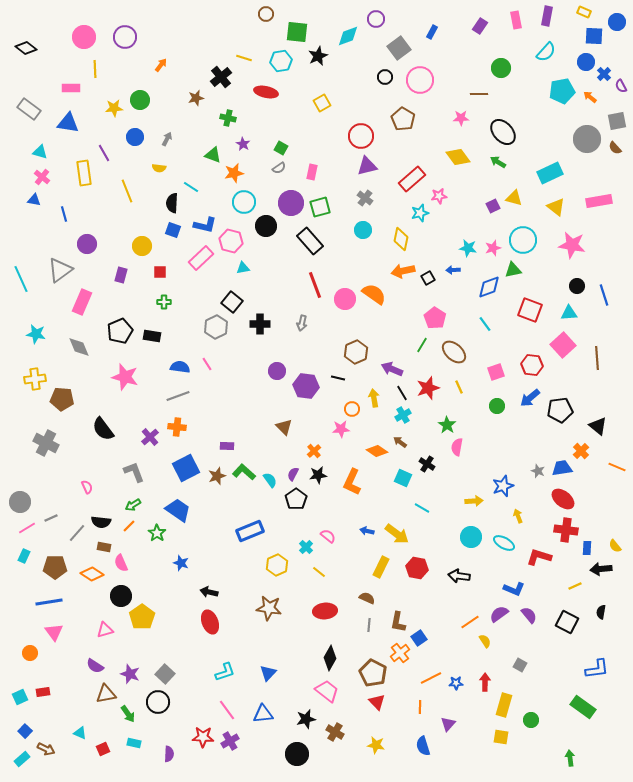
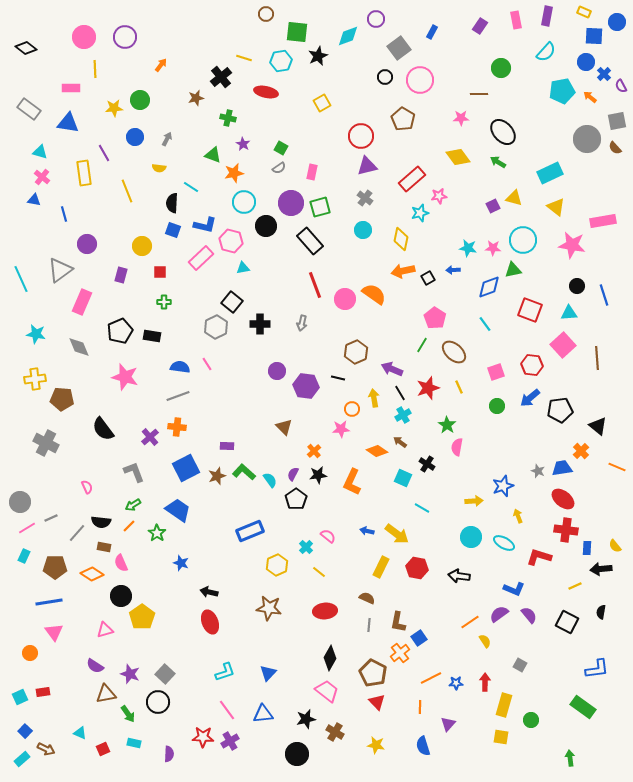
pink rectangle at (599, 201): moved 4 px right, 20 px down
pink star at (493, 248): rotated 21 degrees clockwise
black line at (402, 393): moved 2 px left
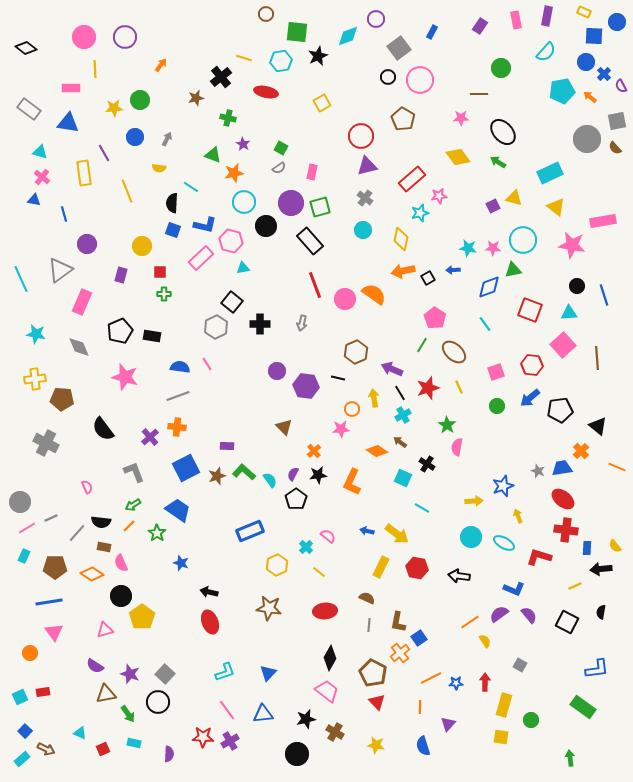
black circle at (385, 77): moved 3 px right
green cross at (164, 302): moved 8 px up
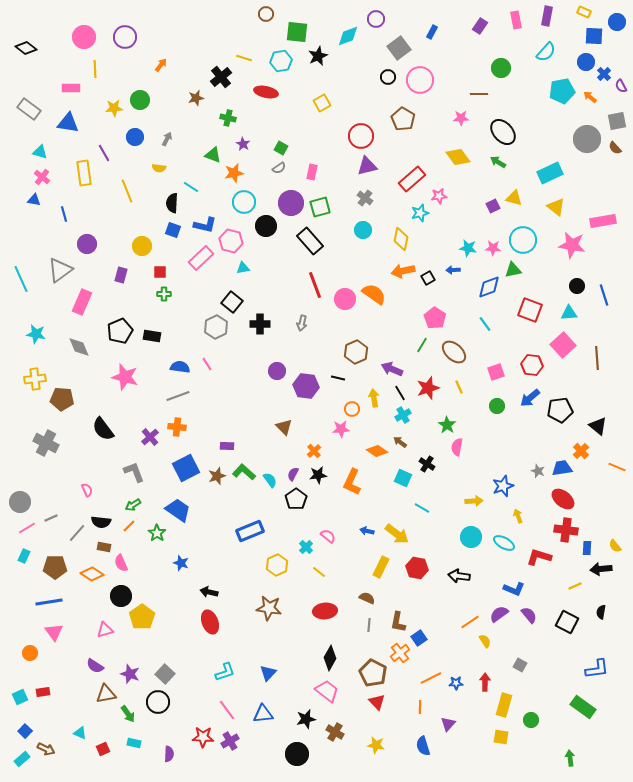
pink semicircle at (87, 487): moved 3 px down
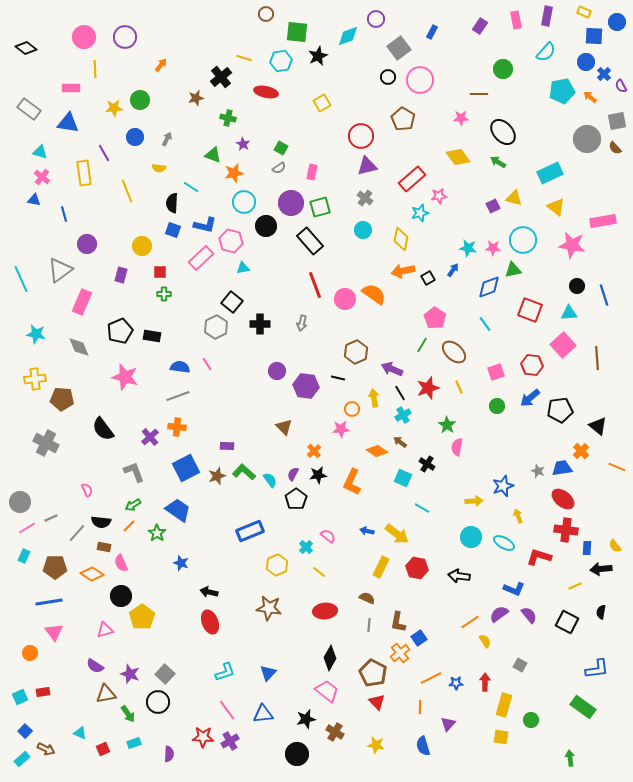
green circle at (501, 68): moved 2 px right, 1 px down
blue arrow at (453, 270): rotated 128 degrees clockwise
cyan rectangle at (134, 743): rotated 32 degrees counterclockwise
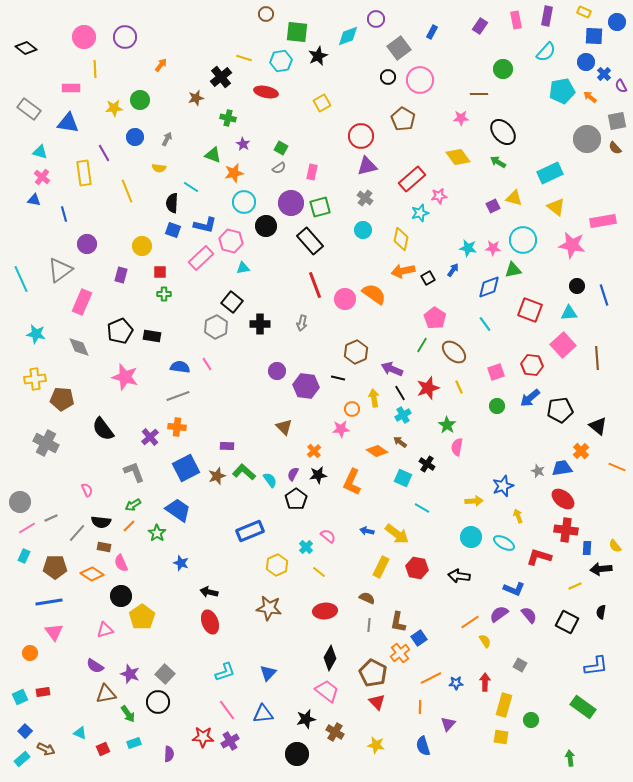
blue L-shape at (597, 669): moved 1 px left, 3 px up
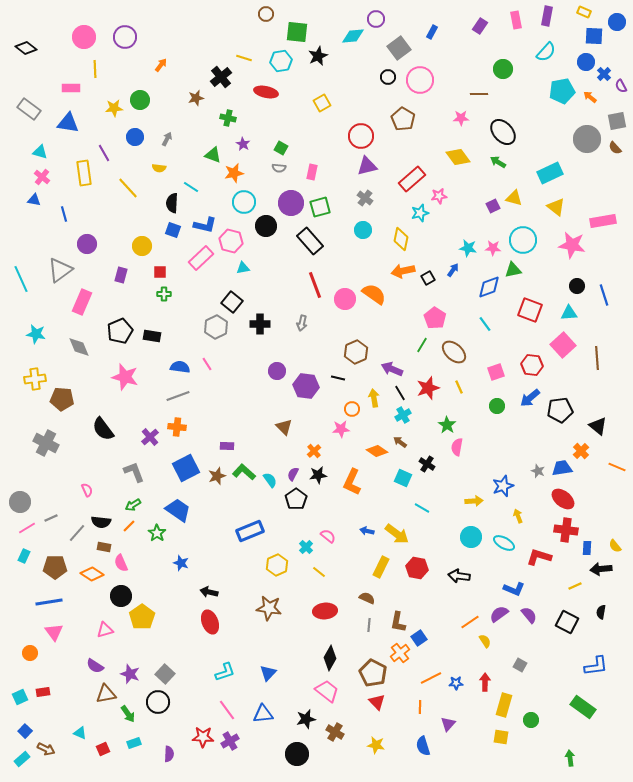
cyan diamond at (348, 36): moved 5 px right; rotated 15 degrees clockwise
gray semicircle at (279, 168): rotated 40 degrees clockwise
yellow line at (127, 191): moved 1 px right, 3 px up; rotated 20 degrees counterclockwise
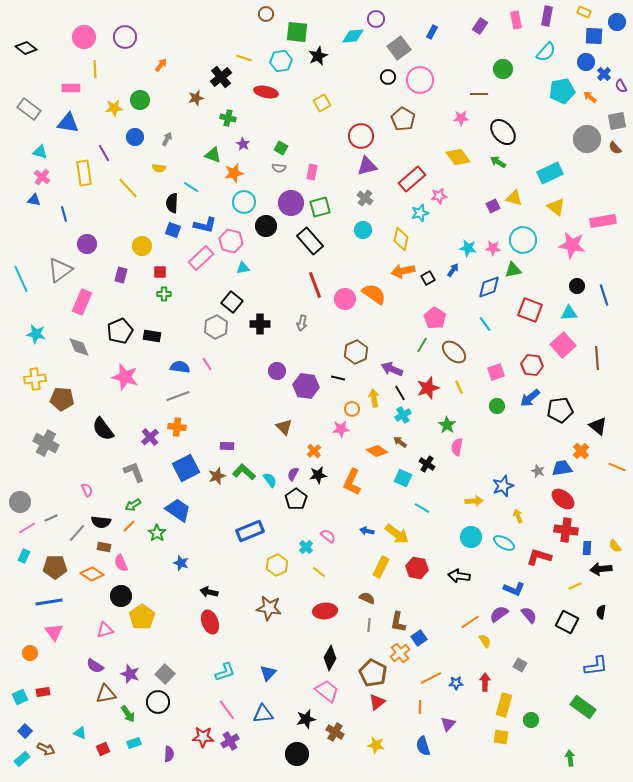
red triangle at (377, 702): rotated 36 degrees clockwise
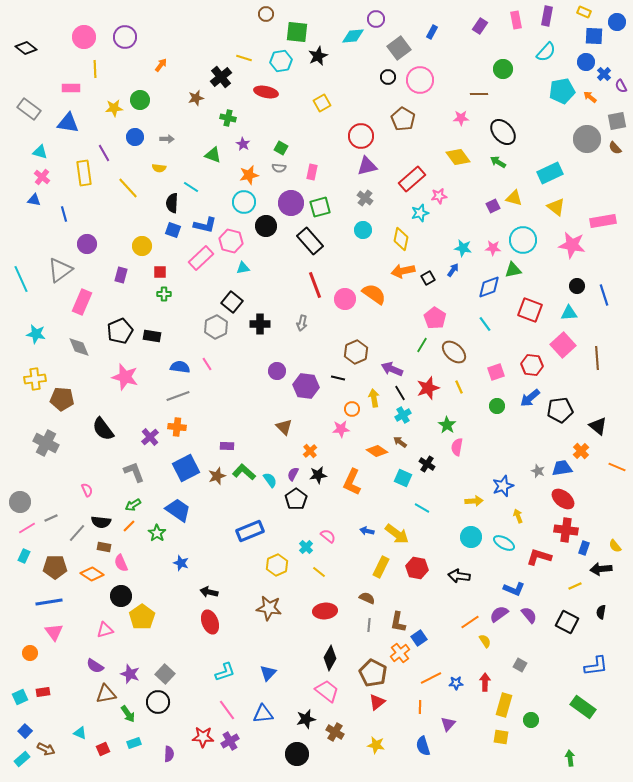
gray arrow at (167, 139): rotated 64 degrees clockwise
orange star at (234, 173): moved 15 px right, 2 px down
cyan star at (468, 248): moved 5 px left
orange cross at (314, 451): moved 4 px left
blue rectangle at (587, 548): moved 3 px left; rotated 16 degrees clockwise
